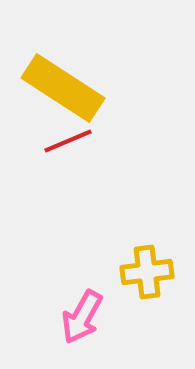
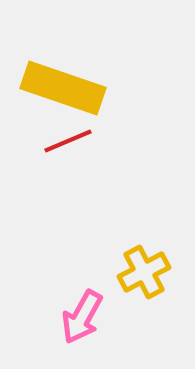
yellow rectangle: rotated 14 degrees counterclockwise
yellow cross: moved 3 px left; rotated 21 degrees counterclockwise
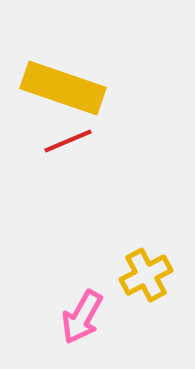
yellow cross: moved 2 px right, 3 px down
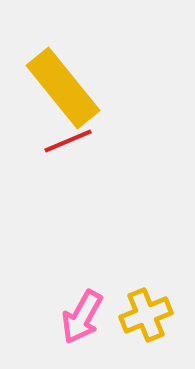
yellow rectangle: rotated 32 degrees clockwise
yellow cross: moved 40 px down; rotated 6 degrees clockwise
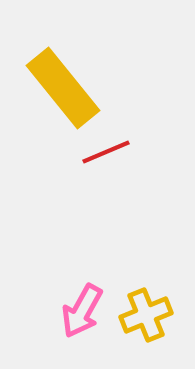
red line: moved 38 px right, 11 px down
pink arrow: moved 6 px up
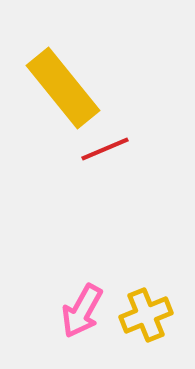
red line: moved 1 px left, 3 px up
